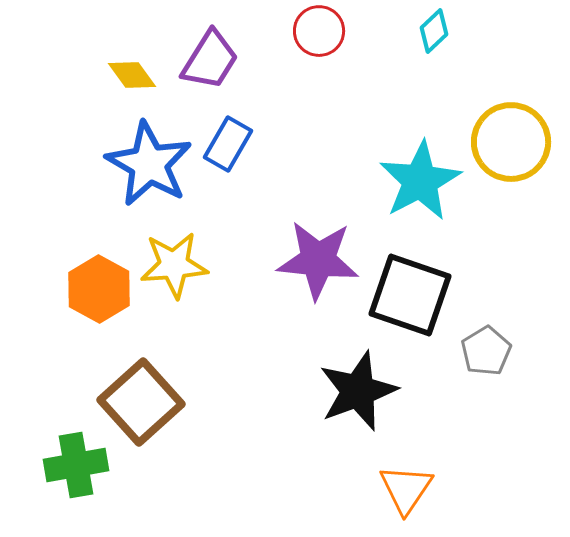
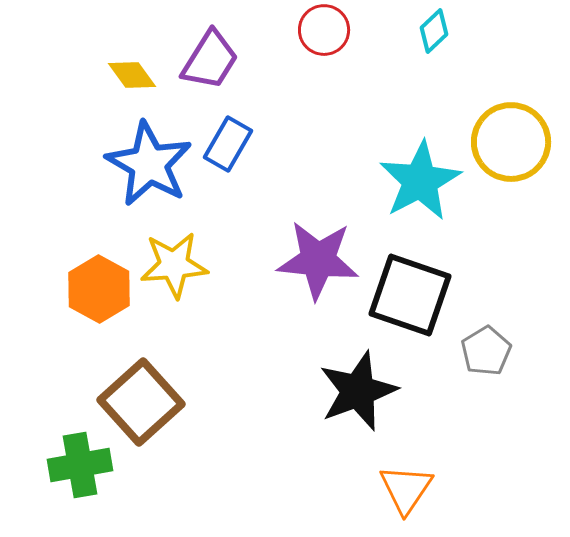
red circle: moved 5 px right, 1 px up
green cross: moved 4 px right
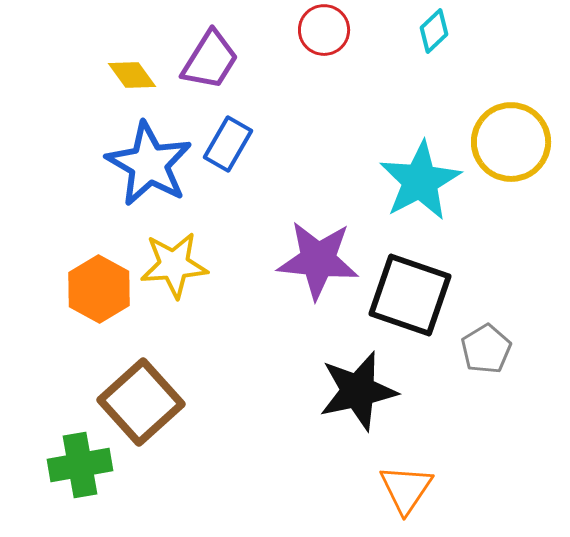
gray pentagon: moved 2 px up
black star: rotated 8 degrees clockwise
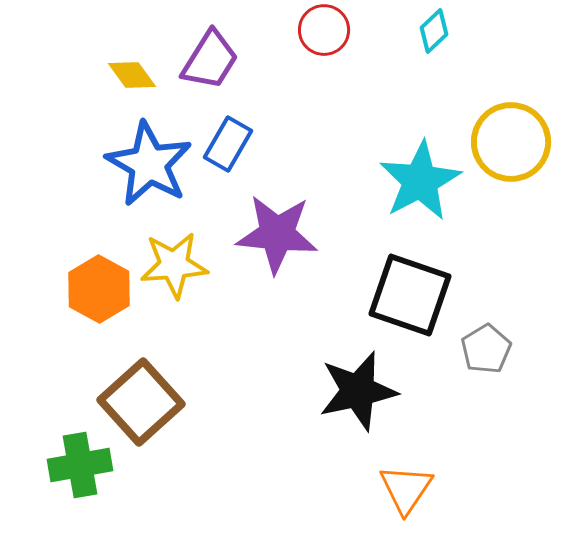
purple star: moved 41 px left, 26 px up
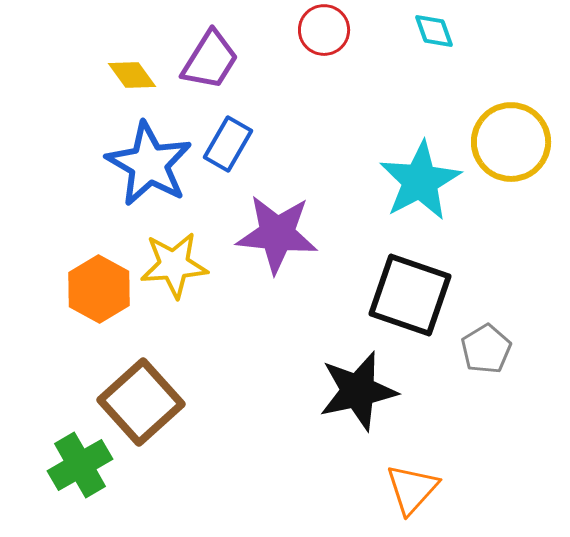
cyan diamond: rotated 66 degrees counterclockwise
green cross: rotated 20 degrees counterclockwise
orange triangle: moved 6 px right; rotated 8 degrees clockwise
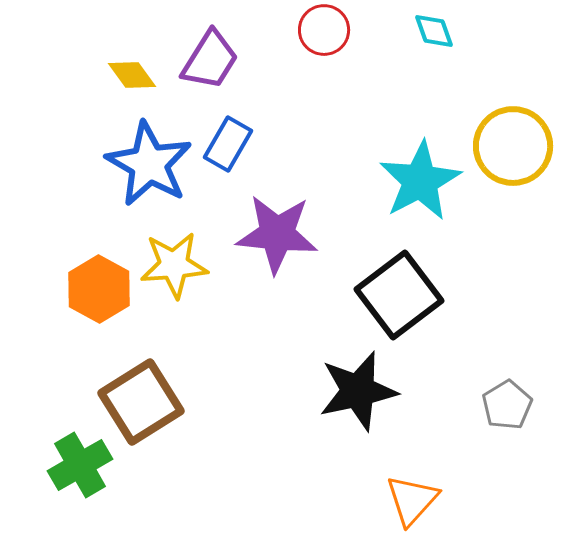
yellow circle: moved 2 px right, 4 px down
black square: moved 11 px left; rotated 34 degrees clockwise
gray pentagon: moved 21 px right, 56 px down
brown square: rotated 10 degrees clockwise
orange triangle: moved 11 px down
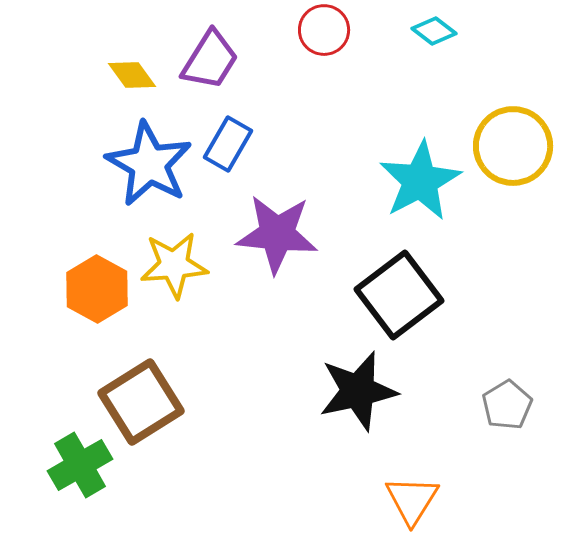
cyan diamond: rotated 33 degrees counterclockwise
orange hexagon: moved 2 px left
orange triangle: rotated 10 degrees counterclockwise
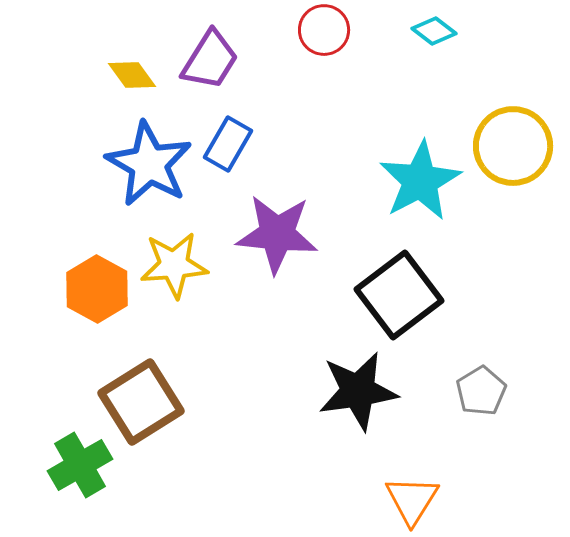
black star: rotated 4 degrees clockwise
gray pentagon: moved 26 px left, 14 px up
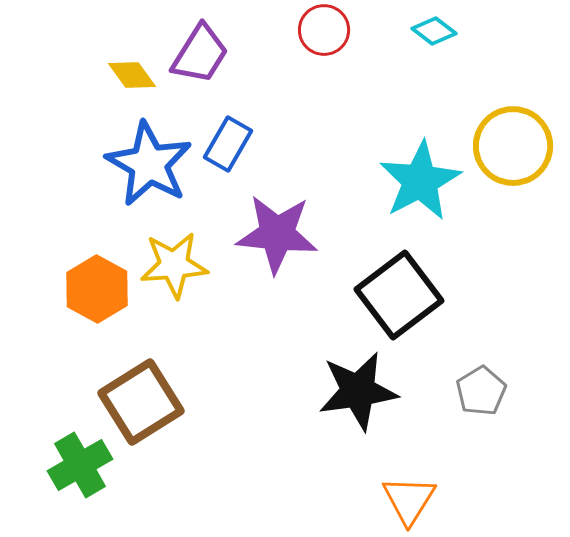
purple trapezoid: moved 10 px left, 6 px up
orange triangle: moved 3 px left
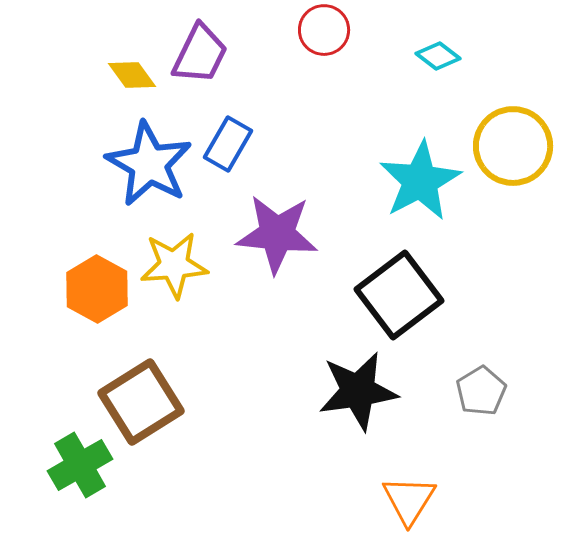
cyan diamond: moved 4 px right, 25 px down
purple trapezoid: rotated 6 degrees counterclockwise
